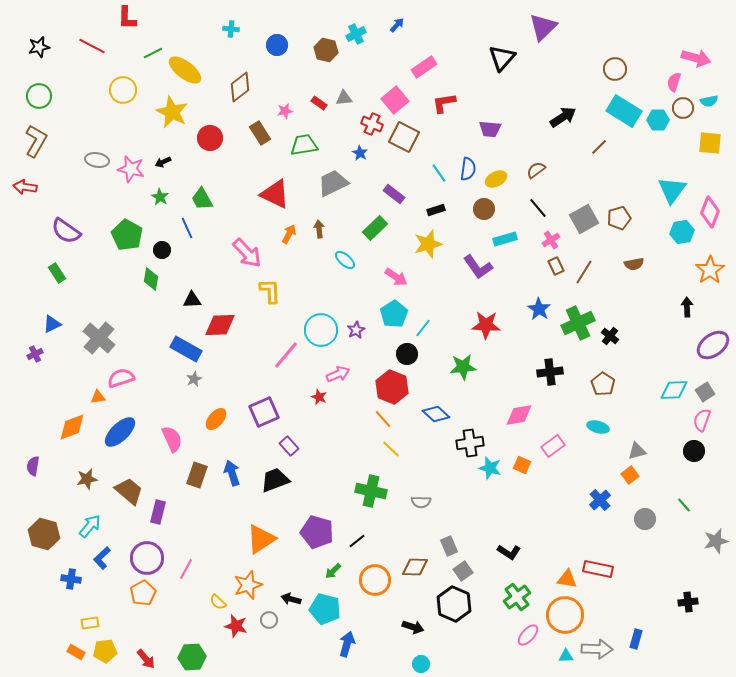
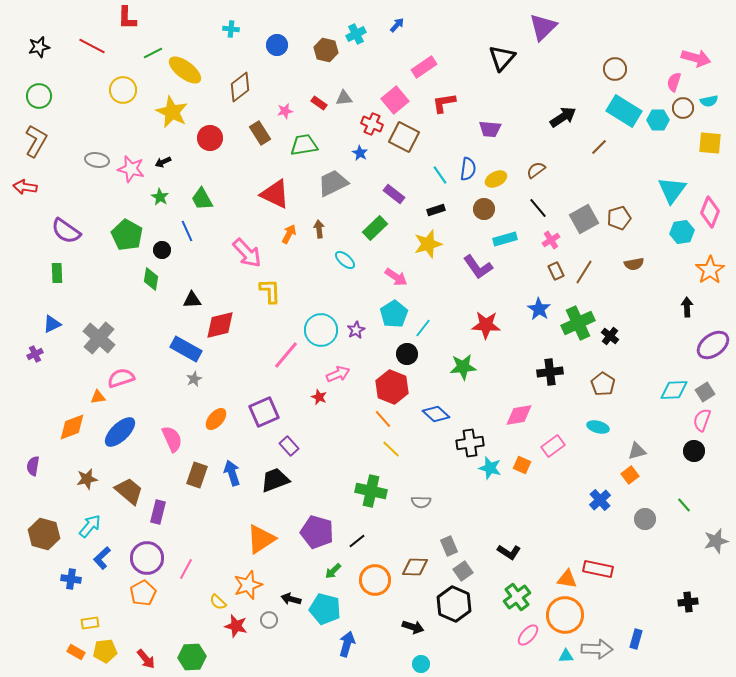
cyan line at (439, 173): moved 1 px right, 2 px down
blue line at (187, 228): moved 3 px down
brown rectangle at (556, 266): moved 5 px down
green rectangle at (57, 273): rotated 30 degrees clockwise
red diamond at (220, 325): rotated 12 degrees counterclockwise
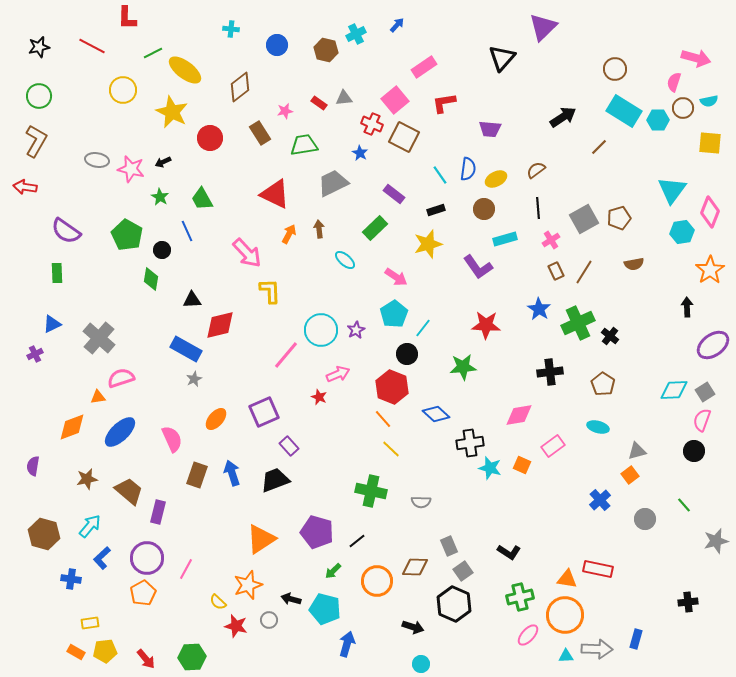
black line at (538, 208): rotated 35 degrees clockwise
orange circle at (375, 580): moved 2 px right, 1 px down
green cross at (517, 597): moved 3 px right; rotated 24 degrees clockwise
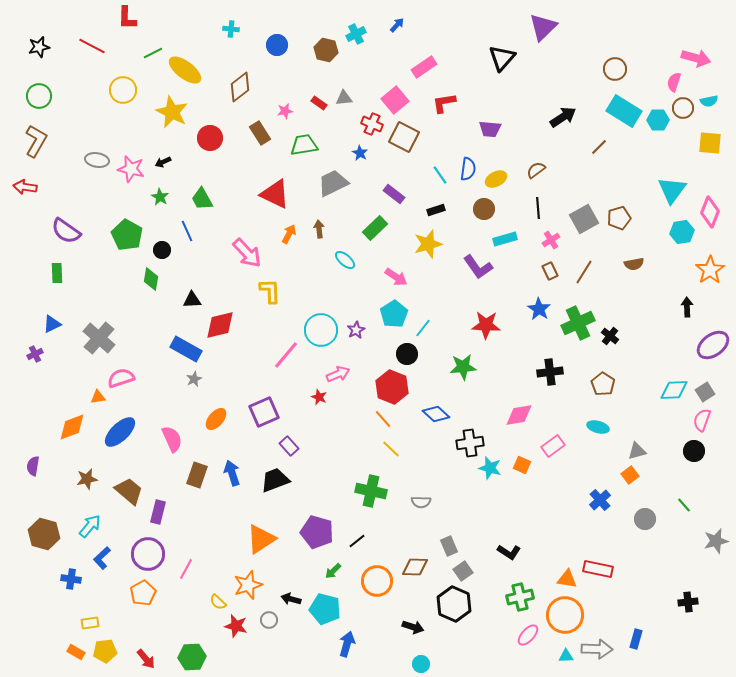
brown rectangle at (556, 271): moved 6 px left
purple circle at (147, 558): moved 1 px right, 4 px up
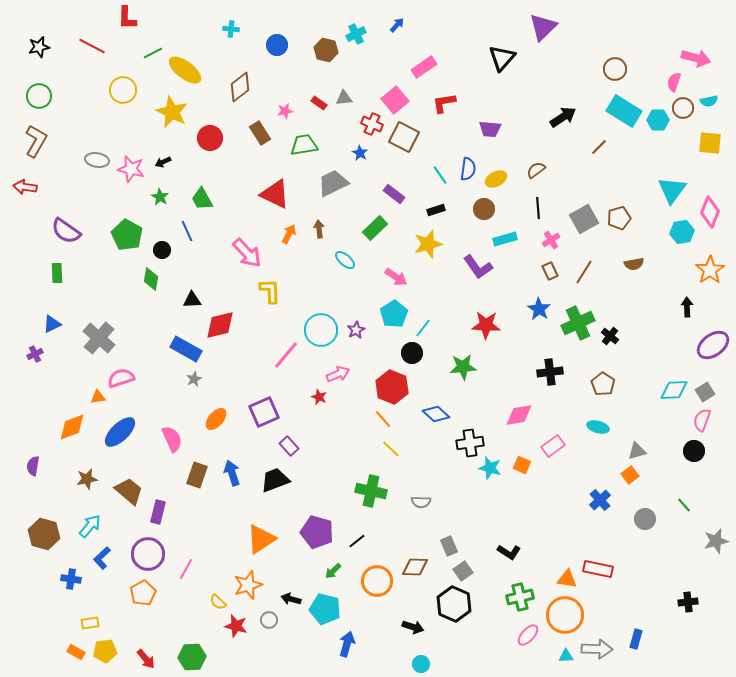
black circle at (407, 354): moved 5 px right, 1 px up
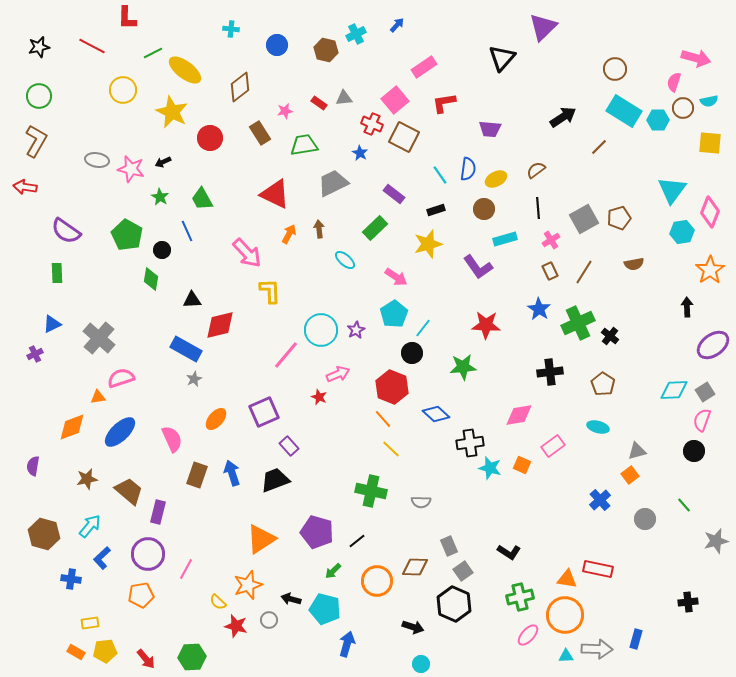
orange pentagon at (143, 593): moved 2 px left, 2 px down; rotated 20 degrees clockwise
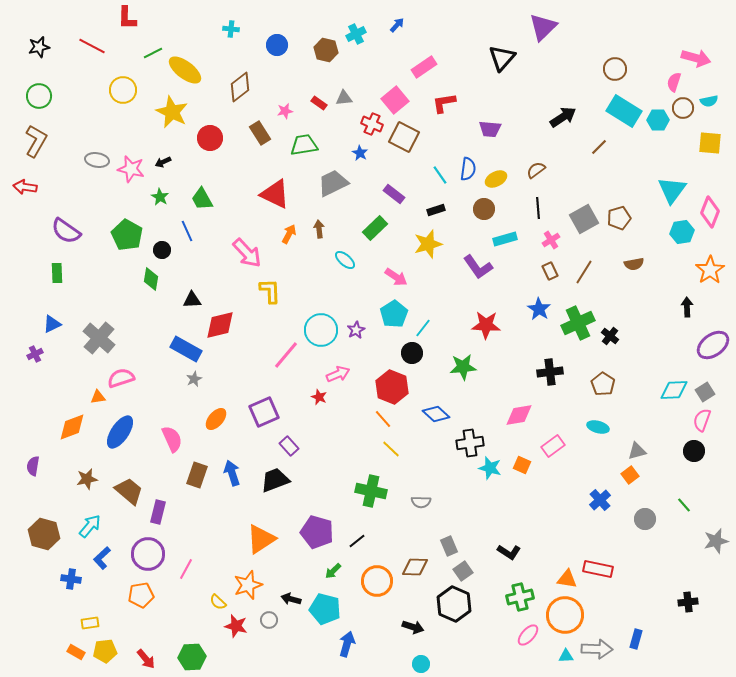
blue ellipse at (120, 432): rotated 12 degrees counterclockwise
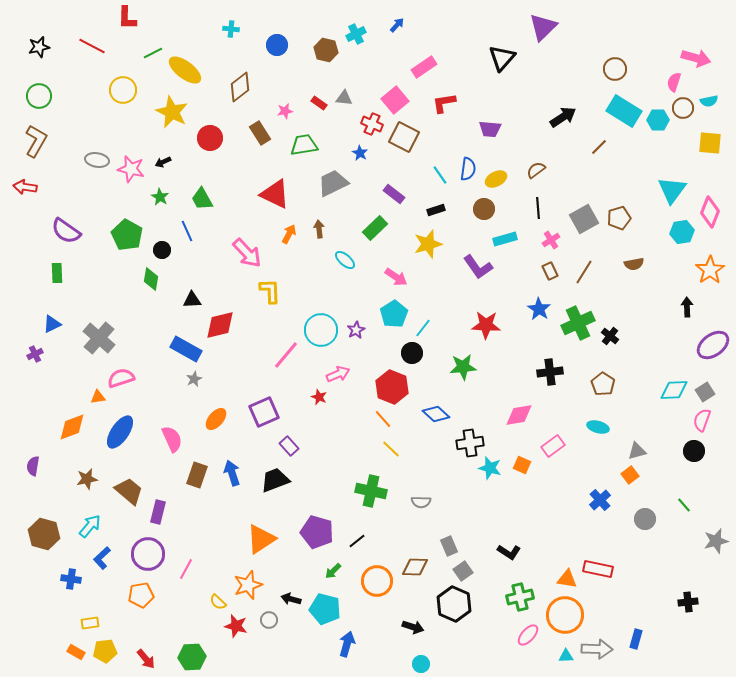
gray triangle at (344, 98): rotated 12 degrees clockwise
